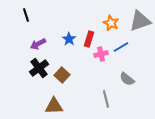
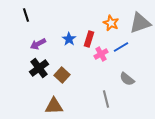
gray triangle: moved 2 px down
pink cross: rotated 16 degrees counterclockwise
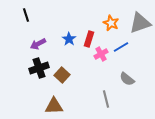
black cross: rotated 18 degrees clockwise
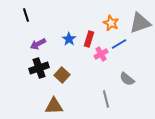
blue line: moved 2 px left, 3 px up
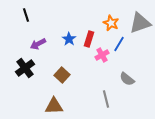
blue line: rotated 28 degrees counterclockwise
pink cross: moved 1 px right, 1 px down
black cross: moved 14 px left; rotated 18 degrees counterclockwise
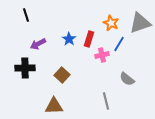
pink cross: rotated 16 degrees clockwise
black cross: rotated 36 degrees clockwise
gray line: moved 2 px down
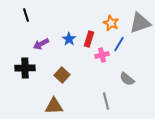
purple arrow: moved 3 px right
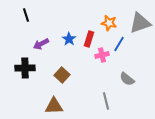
orange star: moved 2 px left; rotated 14 degrees counterclockwise
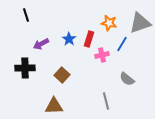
blue line: moved 3 px right
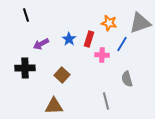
pink cross: rotated 16 degrees clockwise
gray semicircle: rotated 35 degrees clockwise
